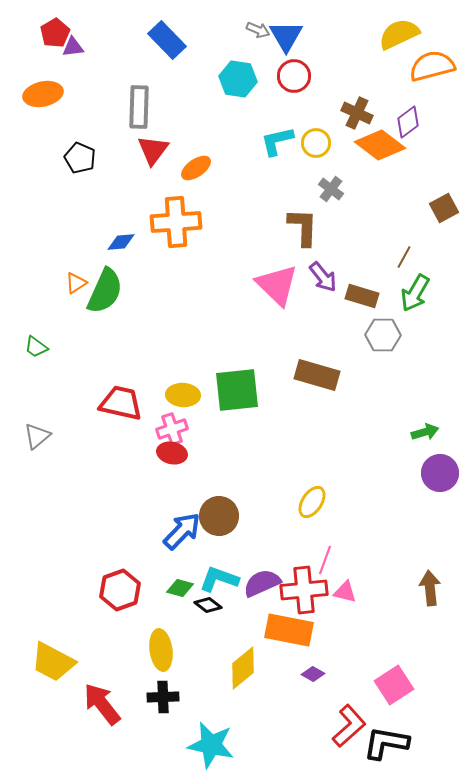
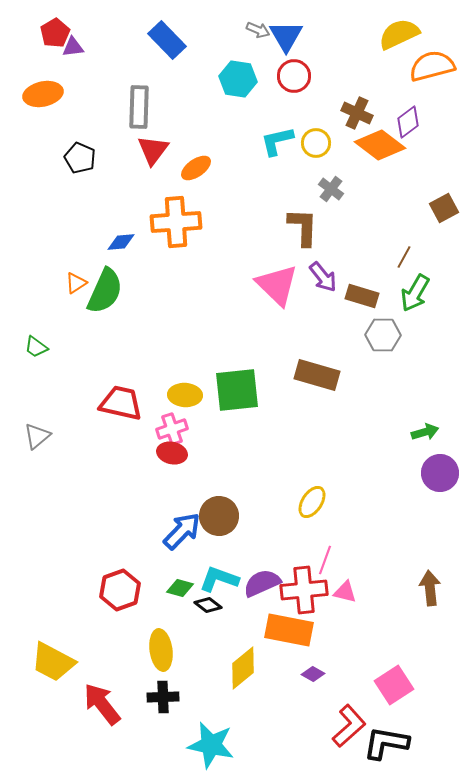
yellow ellipse at (183, 395): moved 2 px right
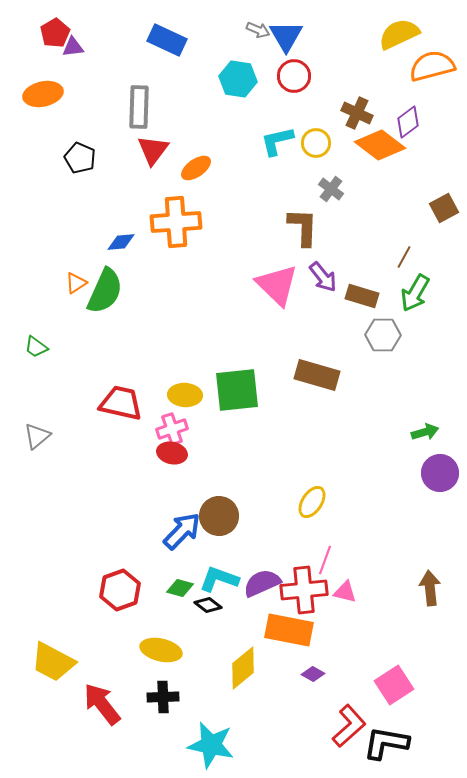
blue rectangle at (167, 40): rotated 21 degrees counterclockwise
yellow ellipse at (161, 650): rotated 69 degrees counterclockwise
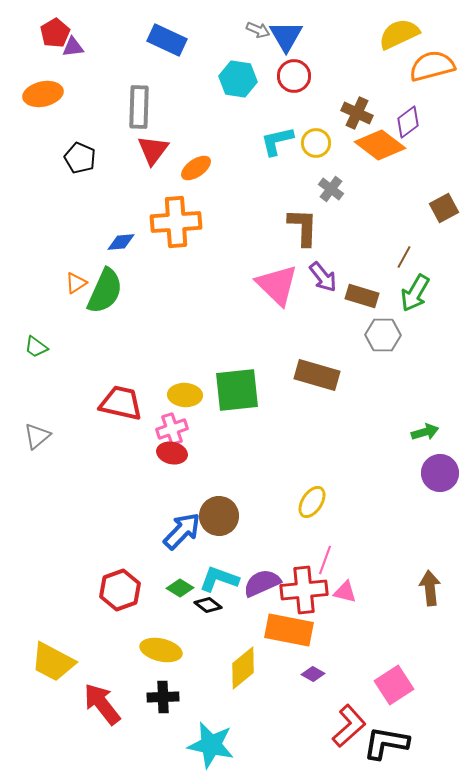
green diamond at (180, 588): rotated 16 degrees clockwise
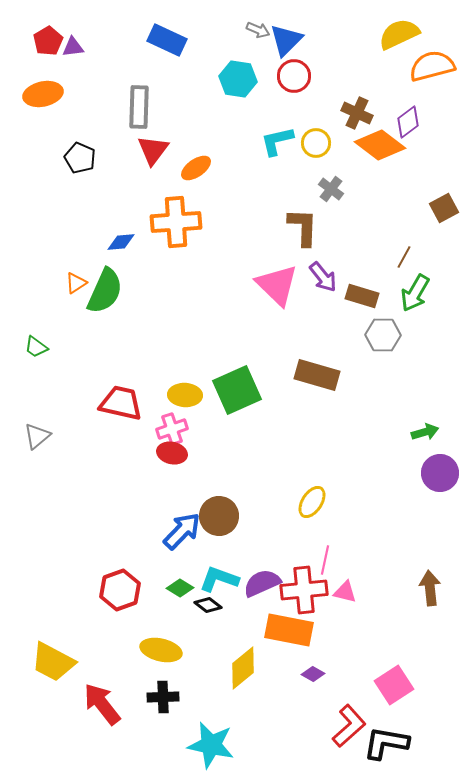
red pentagon at (55, 33): moved 7 px left, 8 px down
blue triangle at (286, 36): moved 4 px down; rotated 15 degrees clockwise
green square at (237, 390): rotated 18 degrees counterclockwise
pink line at (325, 560): rotated 8 degrees counterclockwise
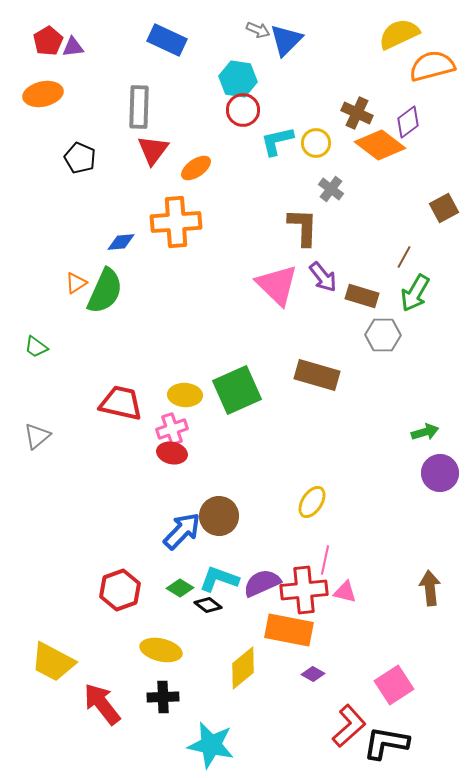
red circle at (294, 76): moved 51 px left, 34 px down
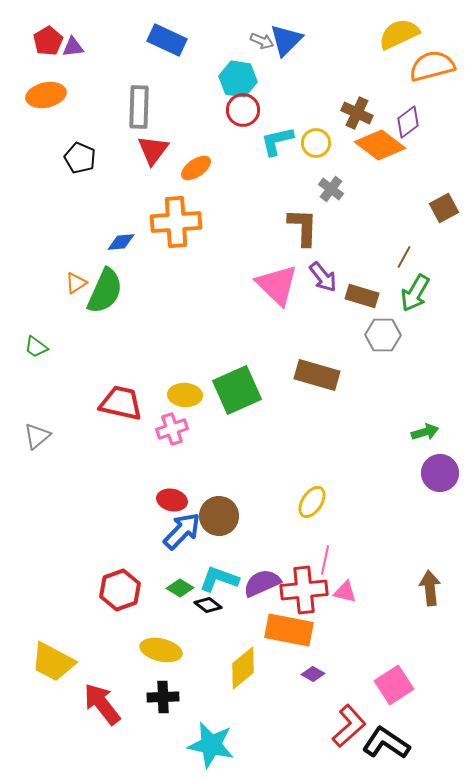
gray arrow at (258, 30): moved 4 px right, 11 px down
orange ellipse at (43, 94): moved 3 px right, 1 px down
red ellipse at (172, 453): moved 47 px down
black L-shape at (386, 743): rotated 24 degrees clockwise
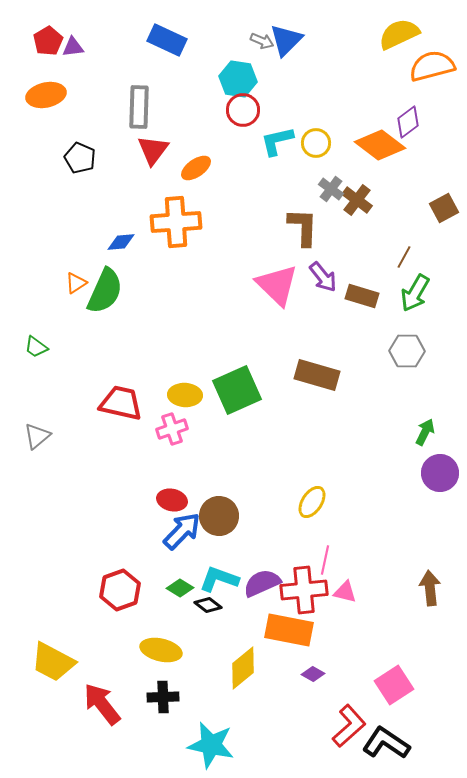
brown cross at (357, 113): moved 87 px down; rotated 12 degrees clockwise
gray hexagon at (383, 335): moved 24 px right, 16 px down
green arrow at (425, 432): rotated 48 degrees counterclockwise
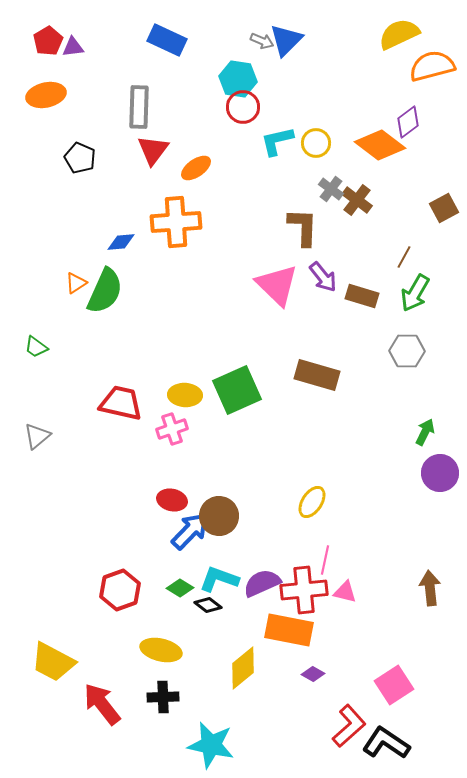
red circle at (243, 110): moved 3 px up
blue arrow at (182, 531): moved 8 px right
